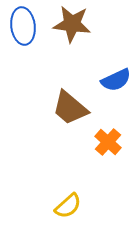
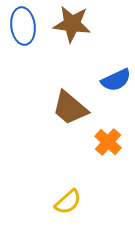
yellow semicircle: moved 4 px up
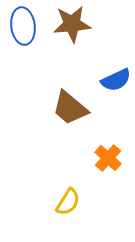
brown star: rotated 12 degrees counterclockwise
orange cross: moved 16 px down
yellow semicircle: rotated 16 degrees counterclockwise
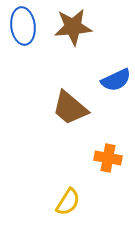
brown star: moved 1 px right, 3 px down
orange cross: rotated 32 degrees counterclockwise
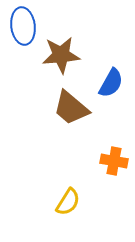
brown star: moved 12 px left, 28 px down
blue semicircle: moved 5 px left, 3 px down; rotated 36 degrees counterclockwise
brown trapezoid: moved 1 px right
orange cross: moved 6 px right, 3 px down
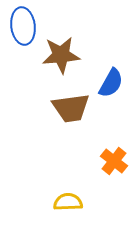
brown trapezoid: rotated 48 degrees counterclockwise
orange cross: rotated 28 degrees clockwise
yellow semicircle: rotated 124 degrees counterclockwise
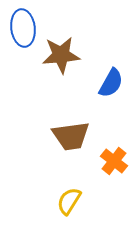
blue ellipse: moved 2 px down
brown trapezoid: moved 28 px down
yellow semicircle: moved 1 px right, 1 px up; rotated 56 degrees counterclockwise
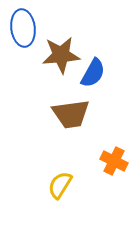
blue semicircle: moved 18 px left, 10 px up
brown trapezoid: moved 22 px up
orange cross: rotated 12 degrees counterclockwise
yellow semicircle: moved 9 px left, 16 px up
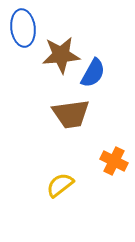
yellow semicircle: rotated 20 degrees clockwise
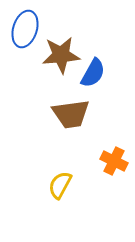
blue ellipse: moved 2 px right, 1 px down; rotated 24 degrees clockwise
yellow semicircle: rotated 24 degrees counterclockwise
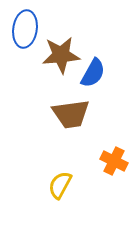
blue ellipse: rotated 9 degrees counterclockwise
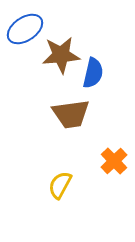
blue ellipse: rotated 48 degrees clockwise
blue semicircle: rotated 16 degrees counterclockwise
orange cross: rotated 20 degrees clockwise
